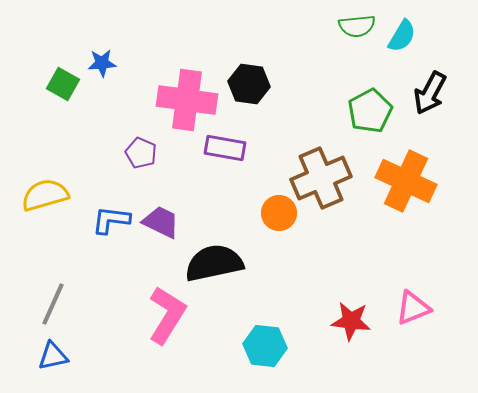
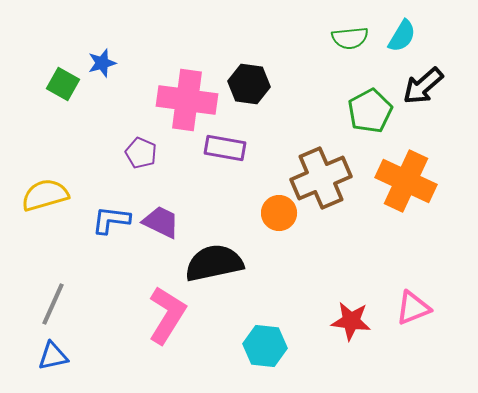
green semicircle: moved 7 px left, 12 px down
blue star: rotated 12 degrees counterclockwise
black arrow: moved 7 px left, 7 px up; rotated 21 degrees clockwise
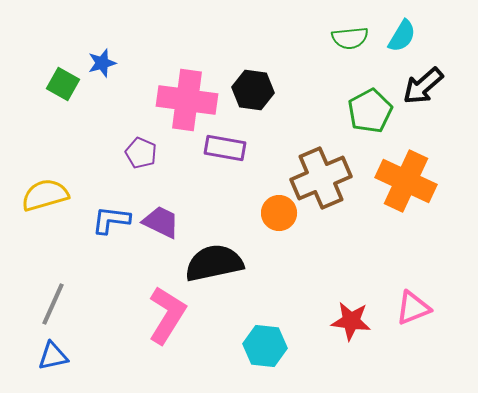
black hexagon: moved 4 px right, 6 px down
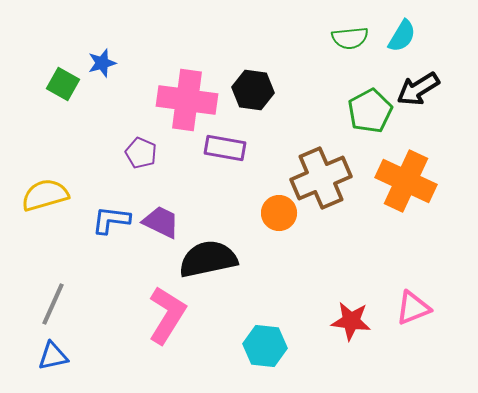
black arrow: moved 5 px left, 3 px down; rotated 9 degrees clockwise
black semicircle: moved 6 px left, 4 px up
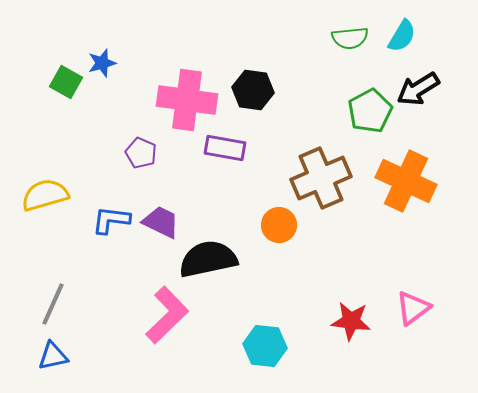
green square: moved 3 px right, 2 px up
orange circle: moved 12 px down
pink triangle: rotated 15 degrees counterclockwise
pink L-shape: rotated 14 degrees clockwise
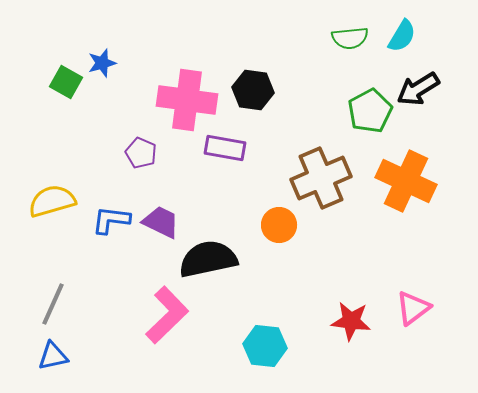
yellow semicircle: moved 7 px right, 6 px down
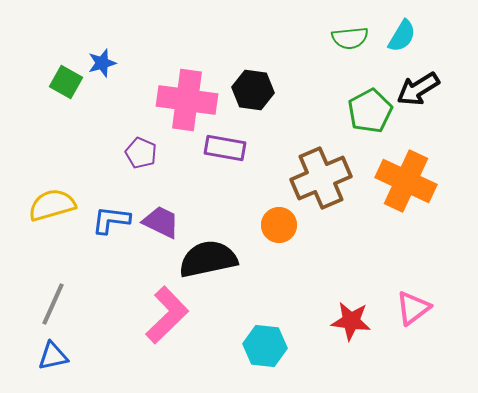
yellow semicircle: moved 4 px down
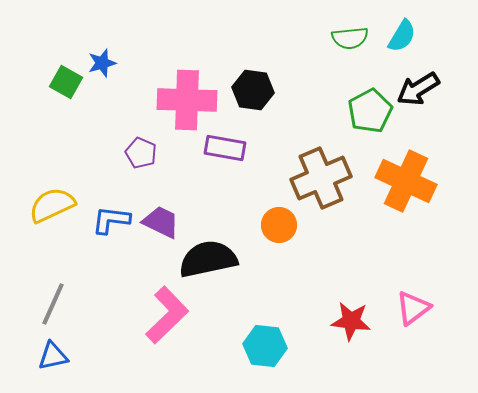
pink cross: rotated 6 degrees counterclockwise
yellow semicircle: rotated 9 degrees counterclockwise
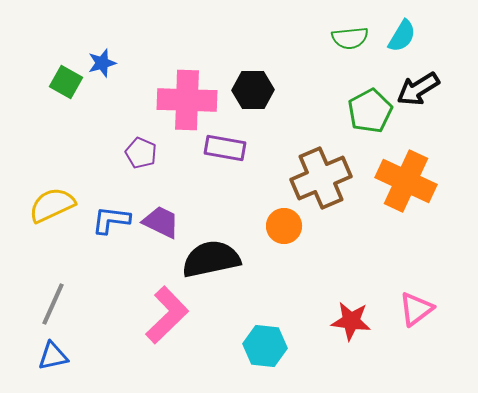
black hexagon: rotated 9 degrees counterclockwise
orange circle: moved 5 px right, 1 px down
black semicircle: moved 3 px right
pink triangle: moved 3 px right, 1 px down
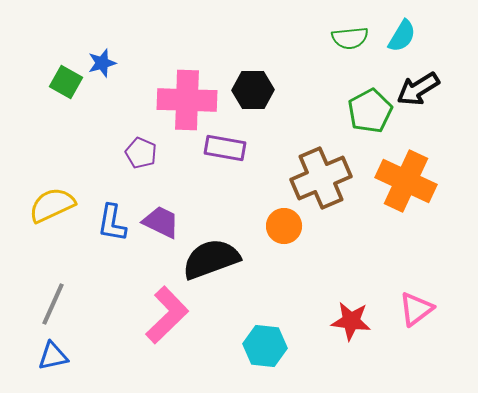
blue L-shape: moved 1 px right, 3 px down; rotated 87 degrees counterclockwise
black semicircle: rotated 8 degrees counterclockwise
